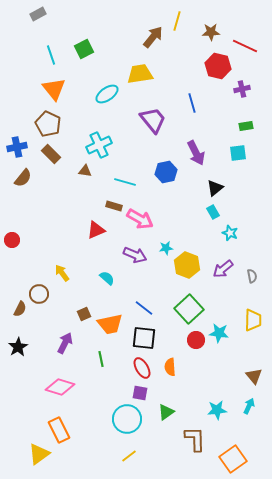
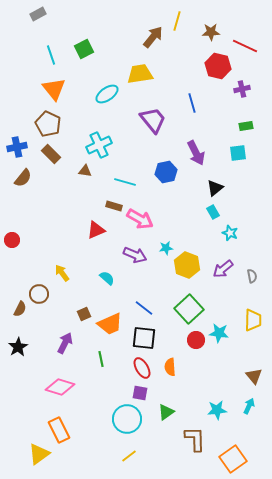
orange trapezoid at (110, 324): rotated 12 degrees counterclockwise
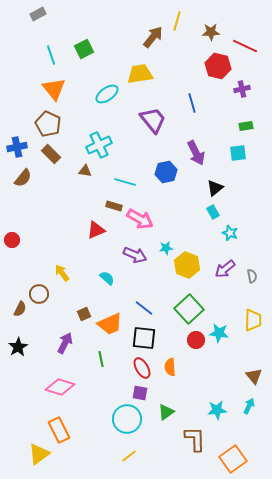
purple arrow at (223, 269): moved 2 px right
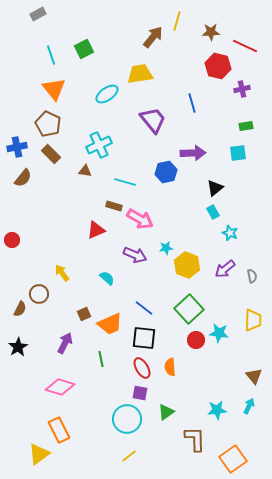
purple arrow at (196, 153): moved 3 px left; rotated 65 degrees counterclockwise
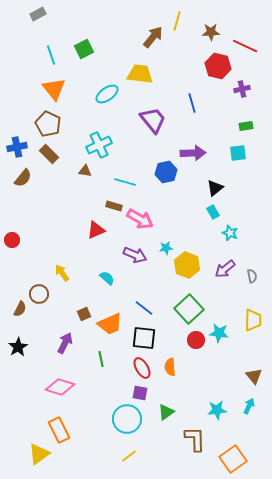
yellow trapezoid at (140, 74): rotated 16 degrees clockwise
brown rectangle at (51, 154): moved 2 px left
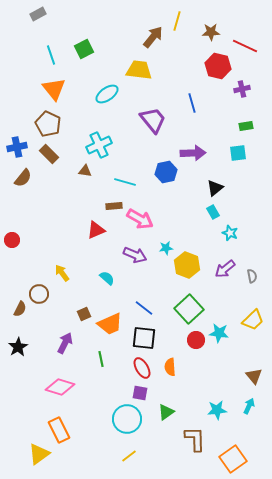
yellow trapezoid at (140, 74): moved 1 px left, 4 px up
brown rectangle at (114, 206): rotated 21 degrees counterclockwise
yellow trapezoid at (253, 320): rotated 45 degrees clockwise
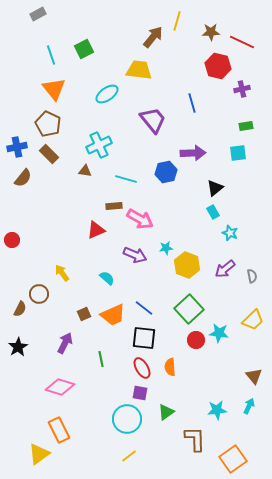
red line at (245, 46): moved 3 px left, 4 px up
cyan line at (125, 182): moved 1 px right, 3 px up
orange trapezoid at (110, 324): moved 3 px right, 9 px up
